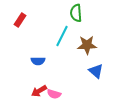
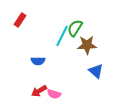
green semicircle: moved 1 px left, 15 px down; rotated 36 degrees clockwise
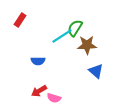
cyan line: rotated 30 degrees clockwise
pink semicircle: moved 4 px down
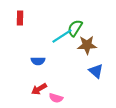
red rectangle: moved 2 px up; rotated 32 degrees counterclockwise
red arrow: moved 2 px up
pink semicircle: moved 2 px right
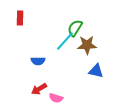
cyan line: moved 3 px right, 5 px down; rotated 15 degrees counterclockwise
blue triangle: rotated 28 degrees counterclockwise
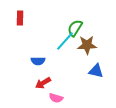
red arrow: moved 4 px right, 6 px up
